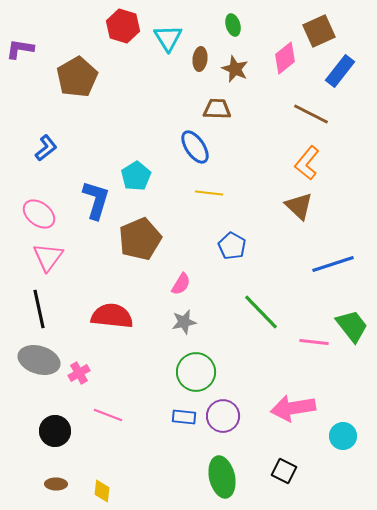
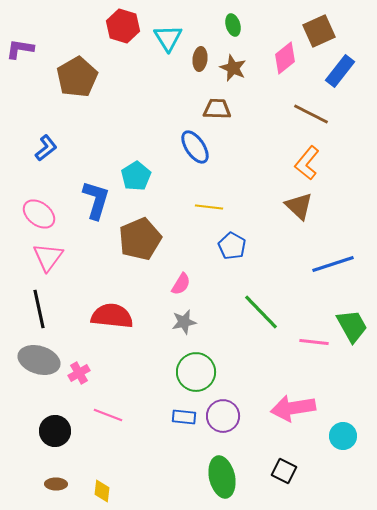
brown star at (235, 69): moved 2 px left, 1 px up
yellow line at (209, 193): moved 14 px down
green trapezoid at (352, 326): rotated 9 degrees clockwise
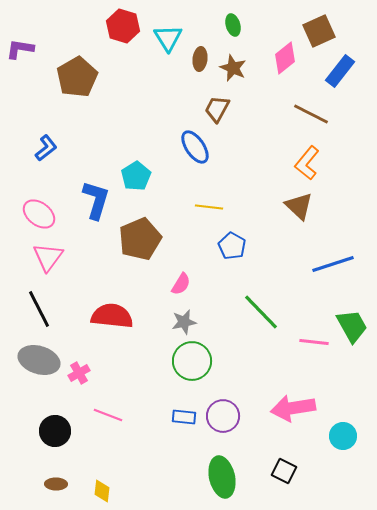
brown trapezoid at (217, 109): rotated 64 degrees counterclockwise
black line at (39, 309): rotated 15 degrees counterclockwise
green circle at (196, 372): moved 4 px left, 11 px up
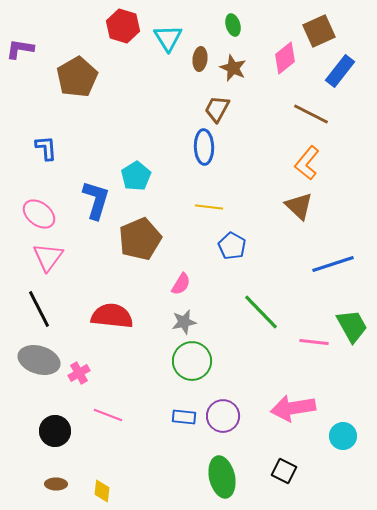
blue ellipse at (195, 147): moved 9 px right; rotated 32 degrees clockwise
blue L-shape at (46, 148): rotated 56 degrees counterclockwise
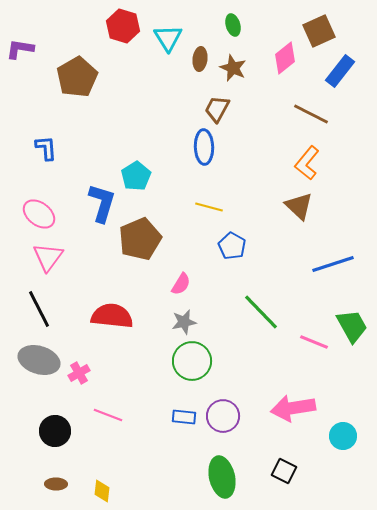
blue L-shape at (96, 200): moved 6 px right, 3 px down
yellow line at (209, 207): rotated 8 degrees clockwise
pink line at (314, 342): rotated 16 degrees clockwise
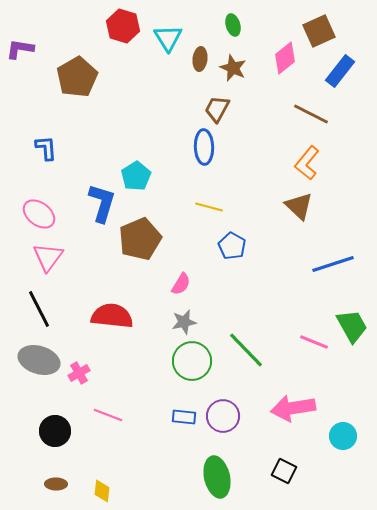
green line at (261, 312): moved 15 px left, 38 px down
green ellipse at (222, 477): moved 5 px left
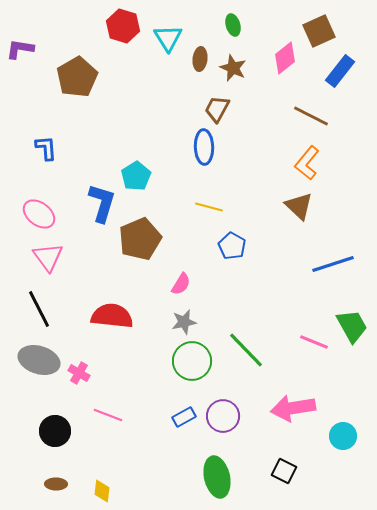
brown line at (311, 114): moved 2 px down
pink triangle at (48, 257): rotated 12 degrees counterclockwise
pink cross at (79, 373): rotated 30 degrees counterclockwise
blue rectangle at (184, 417): rotated 35 degrees counterclockwise
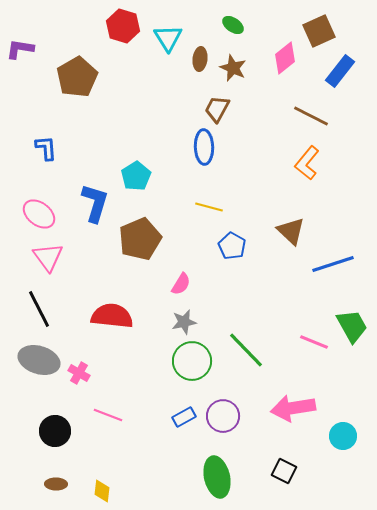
green ellipse at (233, 25): rotated 40 degrees counterclockwise
blue L-shape at (102, 203): moved 7 px left
brown triangle at (299, 206): moved 8 px left, 25 px down
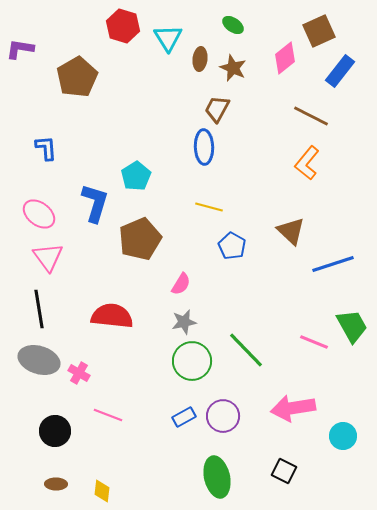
black line at (39, 309): rotated 18 degrees clockwise
